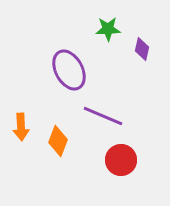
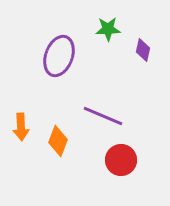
purple diamond: moved 1 px right, 1 px down
purple ellipse: moved 10 px left, 14 px up; rotated 48 degrees clockwise
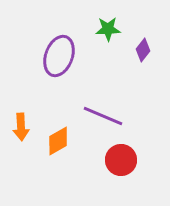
purple diamond: rotated 25 degrees clockwise
orange diamond: rotated 40 degrees clockwise
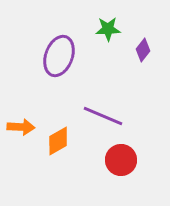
orange arrow: rotated 84 degrees counterclockwise
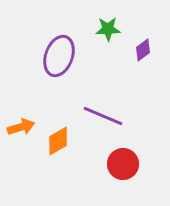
purple diamond: rotated 15 degrees clockwise
orange arrow: rotated 20 degrees counterclockwise
red circle: moved 2 px right, 4 px down
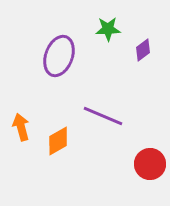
orange arrow: rotated 88 degrees counterclockwise
red circle: moved 27 px right
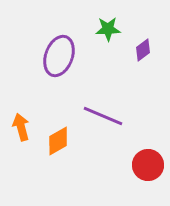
red circle: moved 2 px left, 1 px down
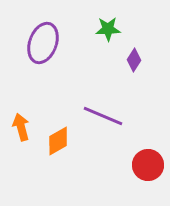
purple diamond: moved 9 px left, 10 px down; rotated 20 degrees counterclockwise
purple ellipse: moved 16 px left, 13 px up
